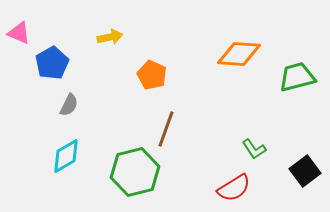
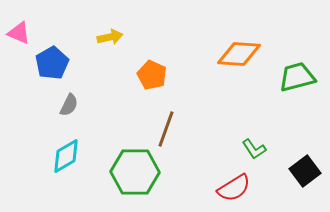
green hexagon: rotated 15 degrees clockwise
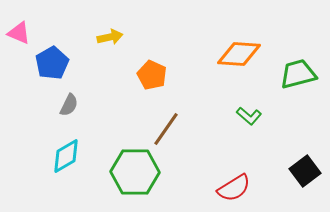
green trapezoid: moved 1 px right, 3 px up
brown line: rotated 15 degrees clockwise
green L-shape: moved 5 px left, 33 px up; rotated 15 degrees counterclockwise
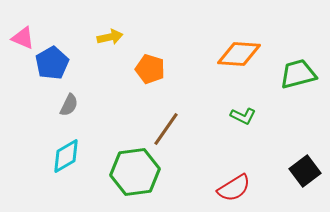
pink triangle: moved 4 px right, 5 px down
orange pentagon: moved 2 px left, 6 px up; rotated 8 degrees counterclockwise
green L-shape: moved 6 px left; rotated 15 degrees counterclockwise
green hexagon: rotated 9 degrees counterclockwise
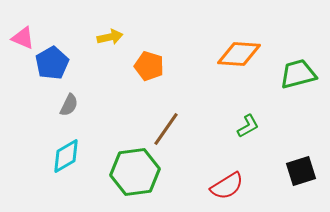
orange pentagon: moved 1 px left, 3 px up
green L-shape: moved 5 px right, 10 px down; rotated 55 degrees counterclockwise
black square: moved 4 px left; rotated 20 degrees clockwise
red semicircle: moved 7 px left, 2 px up
